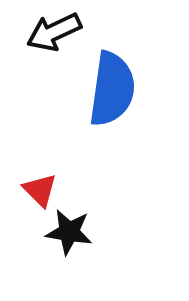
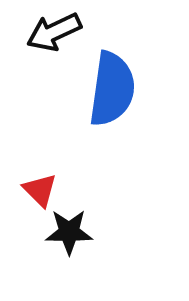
black star: rotated 9 degrees counterclockwise
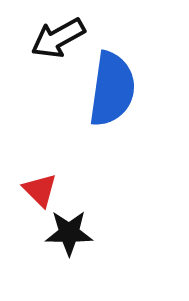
black arrow: moved 4 px right, 6 px down; rotated 4 degrees counterclockwise
black star: moved 1 px down
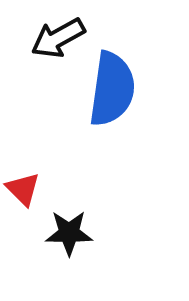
red triangle: moved 17 px left, 1 px up
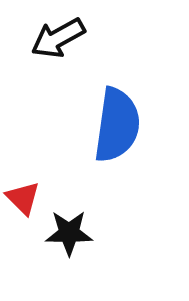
blue semicircle: moved 5 px right, 36 px down
red triangle: moved 9 px down
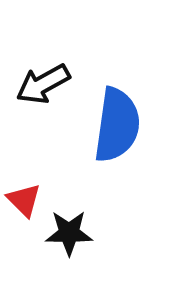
black arrow: moved 15 px left, 46 px down
red triangle: moved 1 px right, 2 px down
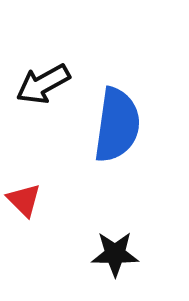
black star: moved 46 px right, 21 px down
